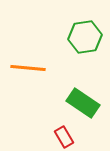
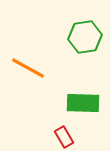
orange line: rotated 24 degrees clockwise
green rectangle: rotated 32 degrees counterclockwise
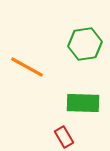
green hexagon: moved 7 px down
orange line: moved 1 px left, 1 px up
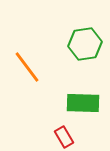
orange line: rotated 24 degrees clockwise
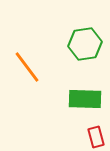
green rectangle: moved 2 px right, 4 px up
red rectangle: moved 32 px right; rotated 15 degrees clockwise
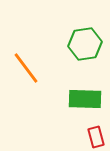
orange line: moved 1 px left, 1 px down
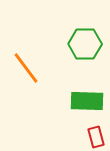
green hexagon: rotated 8 degrees clockwise
green rectangle: moved 2 px right, 2 px down
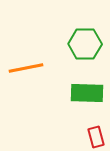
orange line: rotated 64 degrees counterclockwise
green rectangle: moved 8 px up
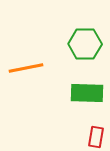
red rectangle: rotated 25 degrees clockwise
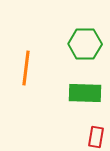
orange line: rotated 72 degrees counterclockwise
green rectangle: moved 2 px left
